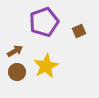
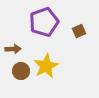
brown arrow: moved 2 px left, 2 px up; rotated 28 degrees clockwise
brown circle: moved 4 px right, 1 px up
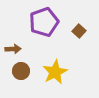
brown square: rotated 24 degrees counterclockwise
yellow star: moved 9 px right, 6 px down
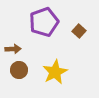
brown circle: moved 2 px left, 1 px up
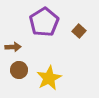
purple pentagon: rotated 12 degrees counterclockwise
brown arrow: moved 2 px up
yellow star: moved 6 px left, 6 px down
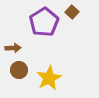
brown square: moved 7 px left, 19 px up
brown arrow: moved 1 px down
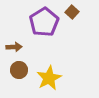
brown arrow: moved 1 px right, 1 px up
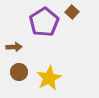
brown circle: moved 2 px down
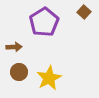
brown square: moved 12 px right
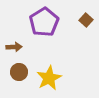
brown square: moved 2 px right, 8 px down
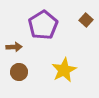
purple pentagon: moved 1 px left, 3 px down
yellow star: moved 15 px right, 8 px up
